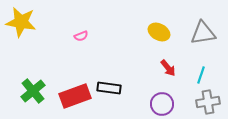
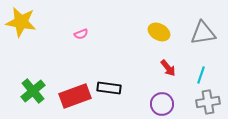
pink semicircle: moved 2 px up
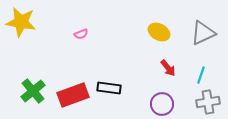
gray triangle: rotated 16 degrees counterclockwise
red rectangle: moved 2 px left, 1 px up
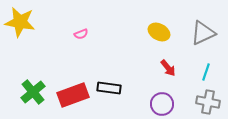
yellow star: moved 1 px left
cyan line: moved 5 px right, 3 px up
green cross: moved 1 px down
gray cross: rotated 20 degrees clockwise
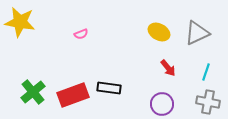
gray triangle: moved 6 px left
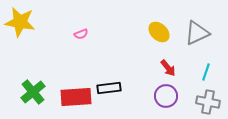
yellow ellipse: rotated 15 degrees clockwise
black rectangle: rotated 15 degrees counterclockwise
red rectangle: moved 3 px right, 2 px down; rotated 16 degrees clockwise
purple circle: moved 4 px right, 8 px up
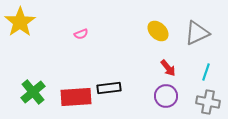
yellow star: rotated 28 degrees clockwise
yellow ellipse: moved 1 px left, 1 px up
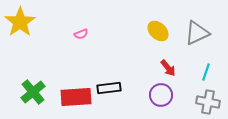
purple circle: moved 5 px left, 1 px up
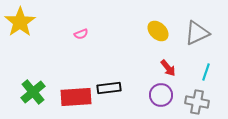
gray cross: moved 11 px left
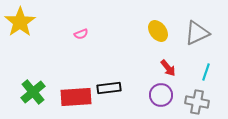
yellow ellipse: rotated 10 degrees clockwise
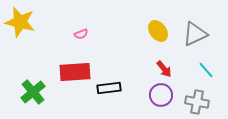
yellow star: rotated 24 degrees counterclockwise
gray triangle: moved 2 px left, 1 px down
red arrow: moved 4 px left, 1 px down
cyan line: moved 2 px up; rotated 60 degrees counterclockwise
red rectangle: moved 1 px left, 25 px up
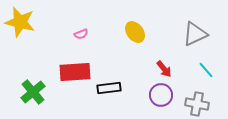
yellow ellipse: moved 23 px left, 1 px down
gray cross: moved 2 px down
